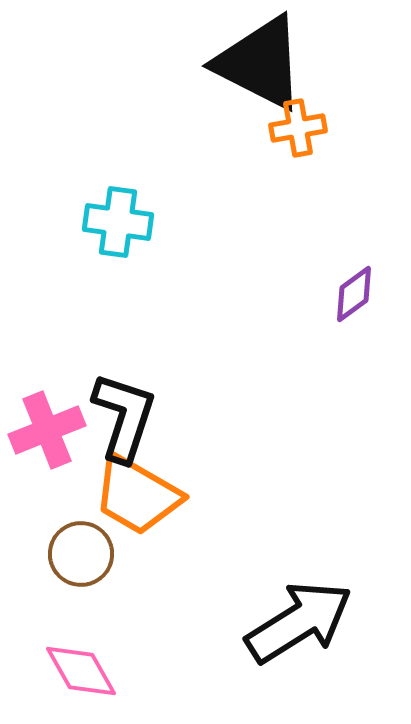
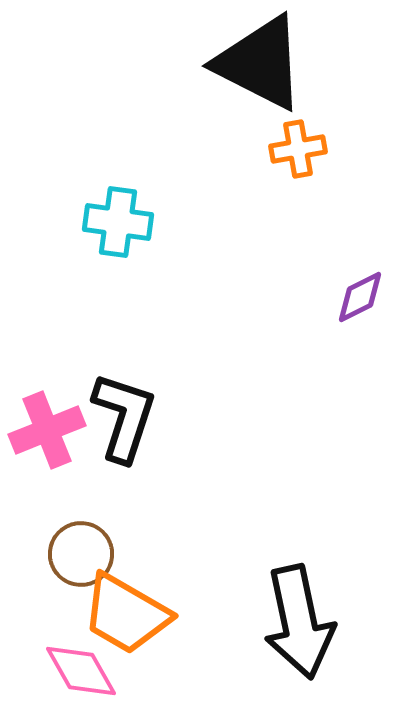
orange cross: moved 21 px down
purple diamond: moved 6 px right, 3 px down; rotated 10 degrees clockwise
orange trapezoid: moved 11 px left, 119 px down
black arrow: rotated 110 degrees clockwise
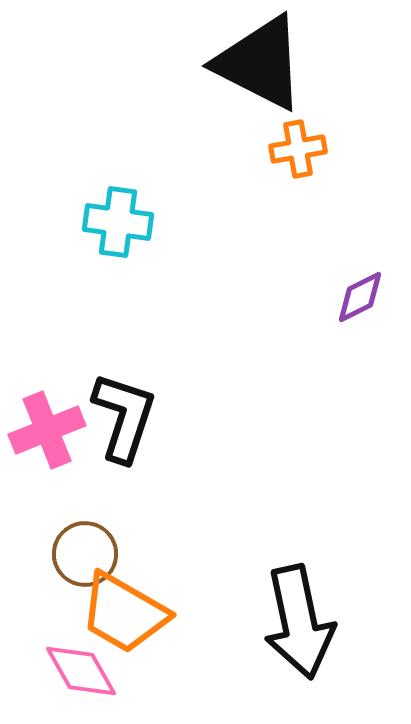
brown circle: moved 4 px right
orange trapezoid: moved 2 px left, 1 px up
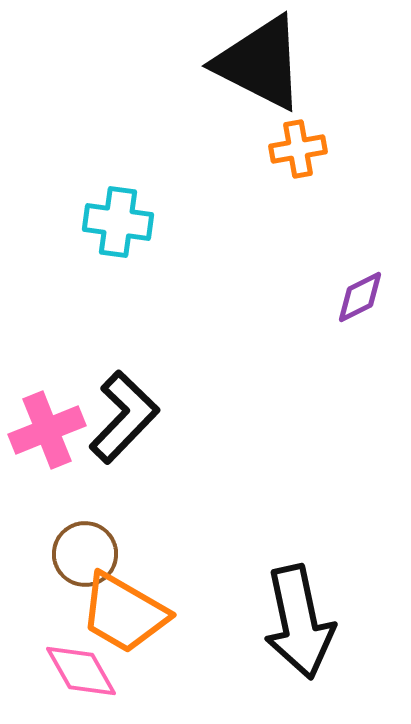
black L-shape: rotated 26 degrees clockwise
